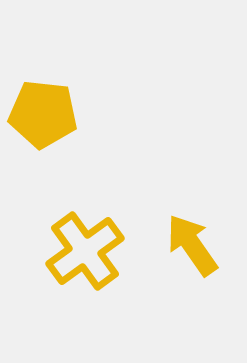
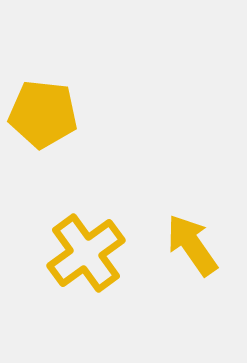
yellow cross: moved 1 px right, 2 px down
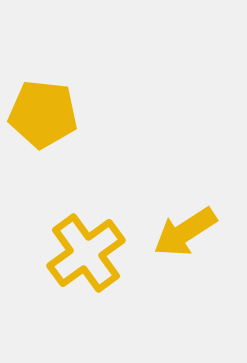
yellow arrow: moved 7 px left, 13 px up; rotated 88 degrees counterclockwise
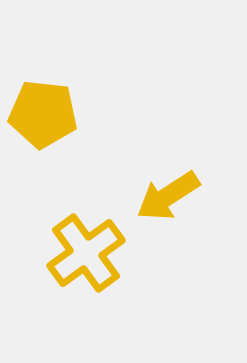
yellow arrow: moved 17 px left, 36 px up
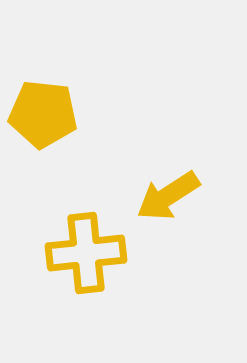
yellow cross: rotated 30 degrees clockwise
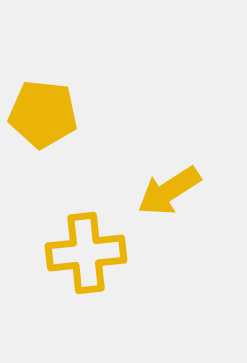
yellow arrow: moved 1 px right, 5 px up
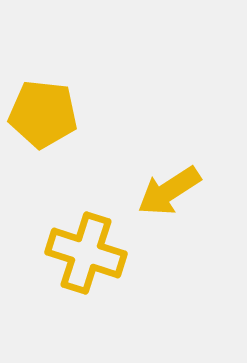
yellow cross: rotated 24 degrees clockwise
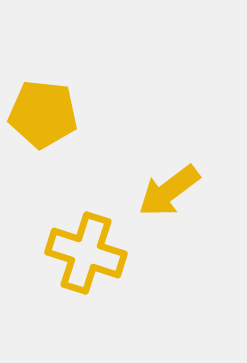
yellow arrow: rotated 4 degrees counterclockwise
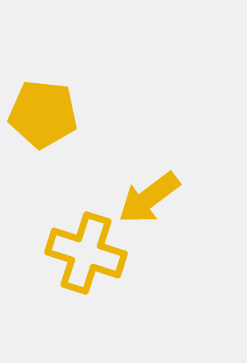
yellow arrow: moved 20 px left, 7 px down
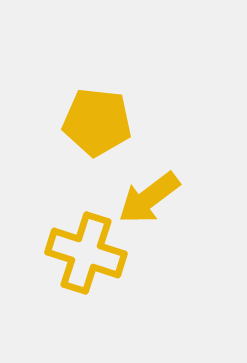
yellow pentagon: moved 54 px right, 8 px down
